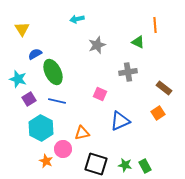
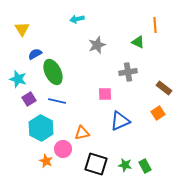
pink square: moved 5 px right; rotated 24 degrees counterclockwise
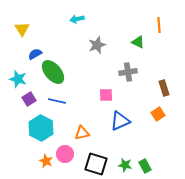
orange line: moved 4 px right
green ellipse: rotated 15 degrees counterclockwise
brown rectangle: rotated 35 degrees clockwise
pink square: moved 1 px right, 1 px down
orange square: moved 1 px down
pink circle: moved 2 px right, 5 px down
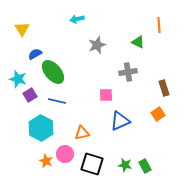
purple square: moved 1 px right, 4 px up
black square: moved 4 px left
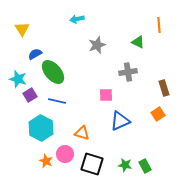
orange triangle: rotated 28 degrees clockwise
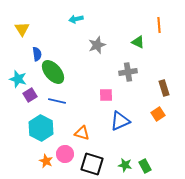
cyan arrow: moved 1 px left
blue semicircle: moved 2 px right; rotated 112 degrees clockwise
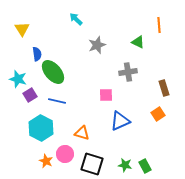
cyan arrow: rotated 56 degrees clockwise
